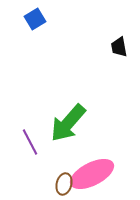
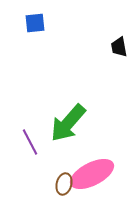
blue square: moved 4 px down; rotated 25 degrees clockwise
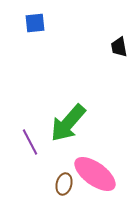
pink ellipse: moved 3 px right; rotated 63 degrees clockwise
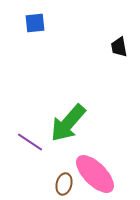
purple line: rotated 28 degrees counterclockwise
pink ellipse: rotated 9 degrees clockwise
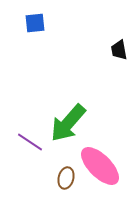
black trapezoid: moved 3 px down
pink ellipse: moved 5 px right, 8 px up
brown ellipse: moved 2 px right, 6 px up
